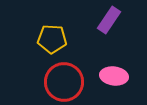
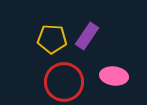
purple rectangle: moved 22 px left, 16 px down
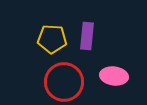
purple rectangle: rotated 28 degrees counterclockwise
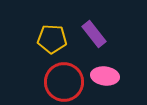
purple rectangle: moved 7 px right, 2 px up; rotated 44 degrees counterclockwise
pink ellipse: moved 9 px left
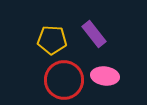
yellow pentagon: moved 1 px down
red circle: moved 2 px up
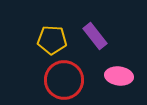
purple rectangle: moved 1 px right, 2 px down
pink ellipse: moved 14 px right
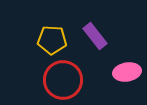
pink ellipse: moved 8 px right, 4 px up; rotated 16 degrees counterclockwise
red circle: moved 1 px left
